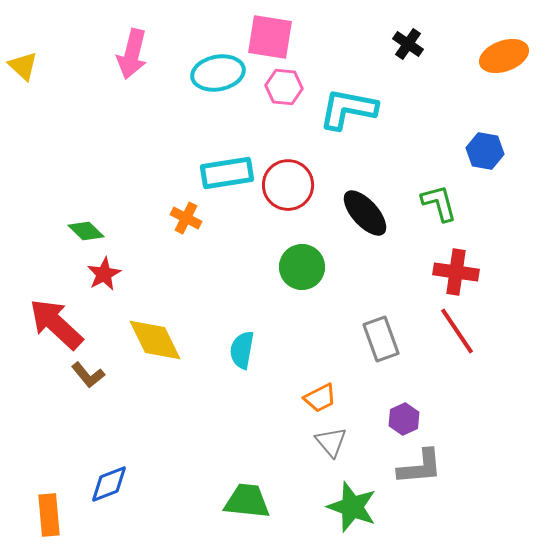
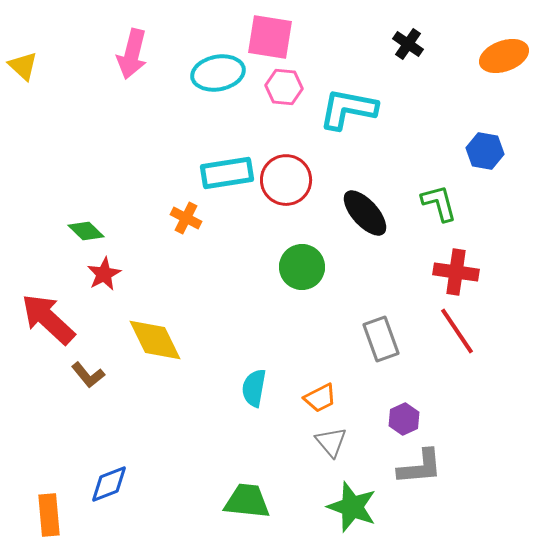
red circle: moved 2 px left, 5 px up
red arrow: moved 8 px left, 5 px up
cyan semicircle: moved 12 px right, 38 px down
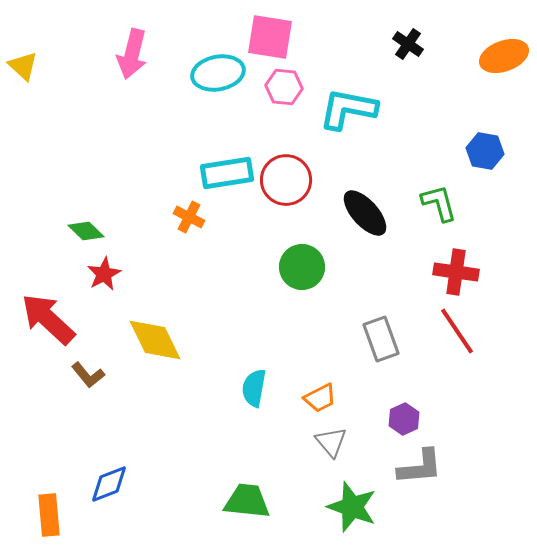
orange cross: moved 3 px right, 1 px up
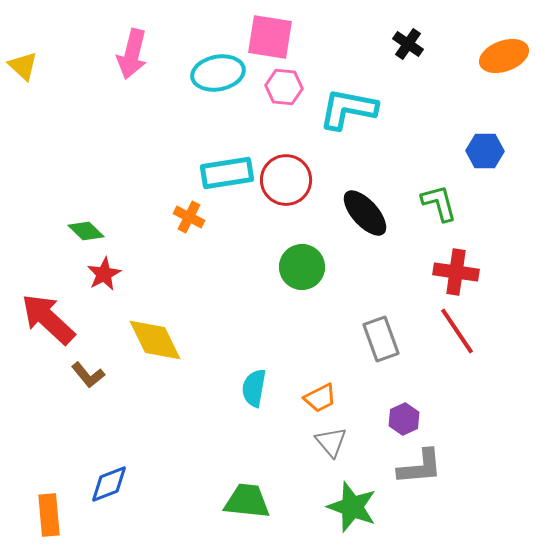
blue hexagon: rotated 9 degrees counterclockwise
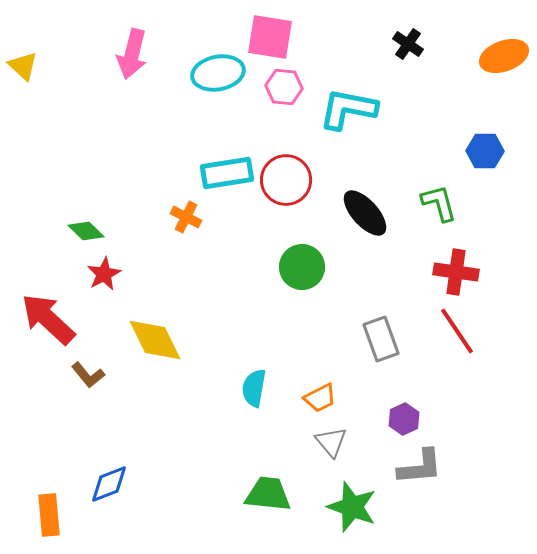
orange cross: moved 3 px left
green trapezoid: moved 21 px right, 7 px up
